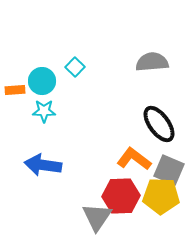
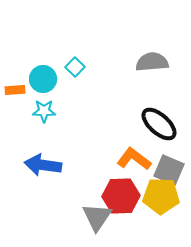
cyan circle: moved 1 px right, 2 px up
black ellipse: rotated 12 degrees counterclockwise
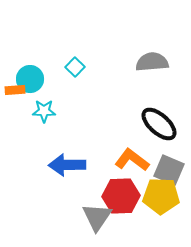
cyan circle: moved 13 px left
orange L-shape: moved 2 px left, 1 px down
blue arrow: moved 24 px right; rotated 9 degrees counterclockwise
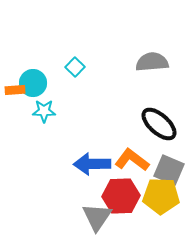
cyan circle: moved 3 px right, 4 px down
blue arrow: moved 25 px right, 1 px up
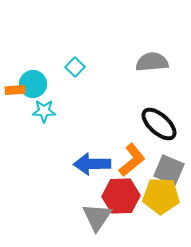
cyan circle: moved 1 px down
orange L-shape: rotated 104 degrees clockwise
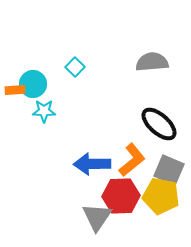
yellow pentagon: rotated 9 degrees clockwise
